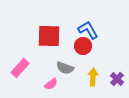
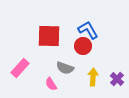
pink semicircle: rotated 96 degrees clockwise
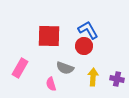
red circle: moved 1 px right
pink rectangle: rotated 12 degrees counterclockwise
purple cross: rotated 32 degrees counterclockwise
pink semicircle: rotated 16 degrees clockwise
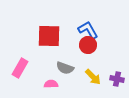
red circle: moved 4 px right, 1 px up
yellow arrow: rotated 132 degrees clockwise
pink semicircle: rotated 104 degrees clockwise
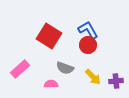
red square: rotated 30 degrees clockwise
pink rectangle: moved 1 px down; rotated 18 degrees clockwise
purple cross: moved 1 px left, 2 px down; rotated 16 degrees counterclockwise
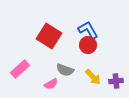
gray semicircle: moved 2 px down
pink semicircle: rotated 152 degrees clockwise
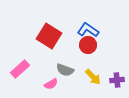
blue L-shape: rotated 25 degrees counterclockwise
purple cross: moved 1 px right, 1 px up
